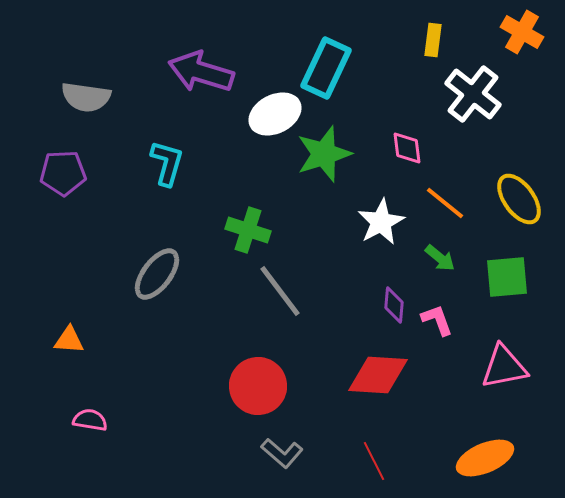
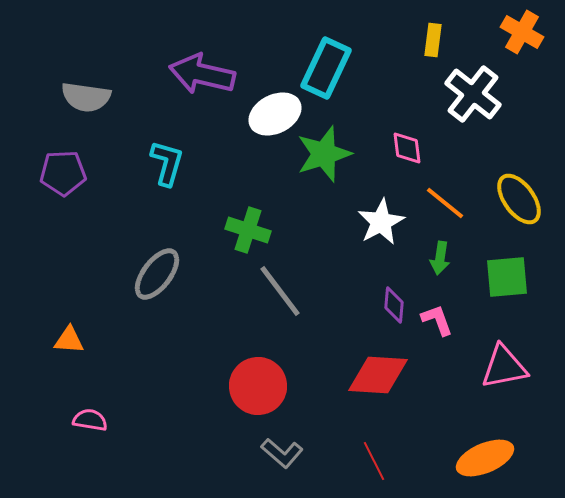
purple arrow: moved 1 px right, 2 px down; rotated 4 degrees counterclockwise
green arrow: rotated 60 degrees clockwise
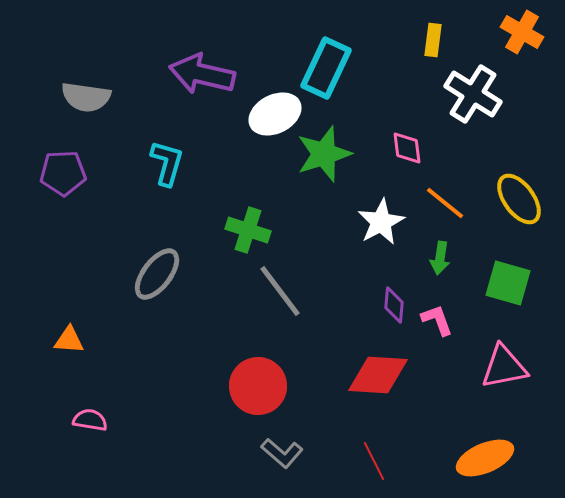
white cross: rotated 6 degrees counterclockwise
green square: moved 1 px right, 6 px down; rotated 21 degrees clockwise
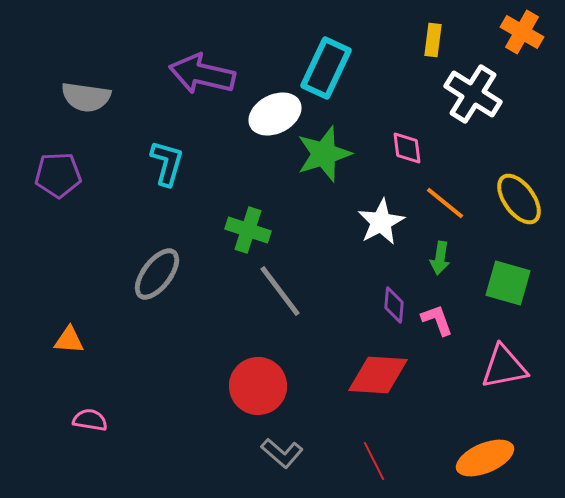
purple pentagon: moved 5 px left, 2 px down
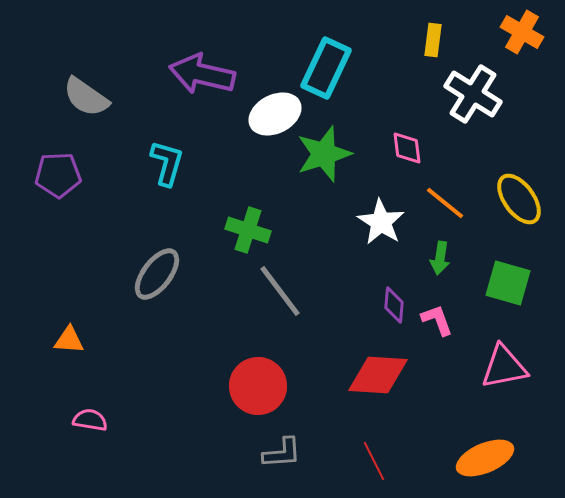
gray semicircle: rotated 27 degrees clockwise
white star: rotated 12 degrees counterclockwise
gray L-shape: rotated 45 degrees counterclockwise
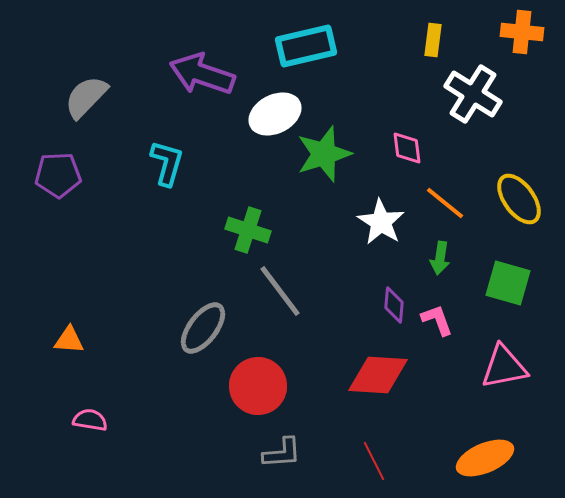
orange cross: rotated 24 degrees counterclockwise
cyan rectangle: moved 20 px left, 22 px up; rotated 52 degrees clockwise
purple arrow: rotated 6 degrees clockwise
gray semicircle: rotated 99 degrees clockwise
gray ellipse: moved 46 px right, 54 px down
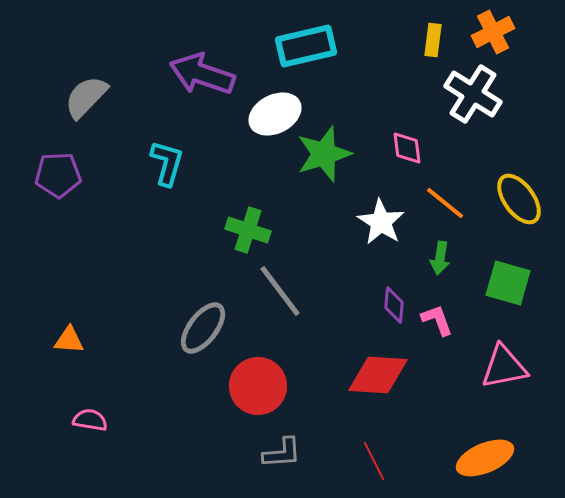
orange cross: moved 29 px left; rotated 33 degrees counterclockwise
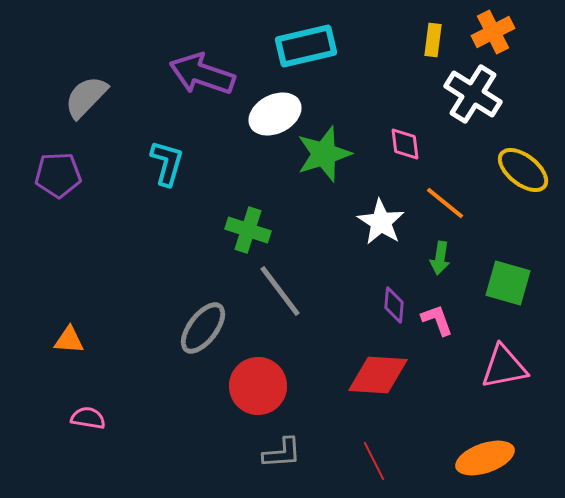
pink diamond: moved 2 px left, 4 px up
yellow ellipse: moved 4 px right, 29 px up; rotated 16 degrees counterclockwise
pink semicircle: moved 2 px left, 2 px up
orange ellipse: rotated 4 degrees clockwise
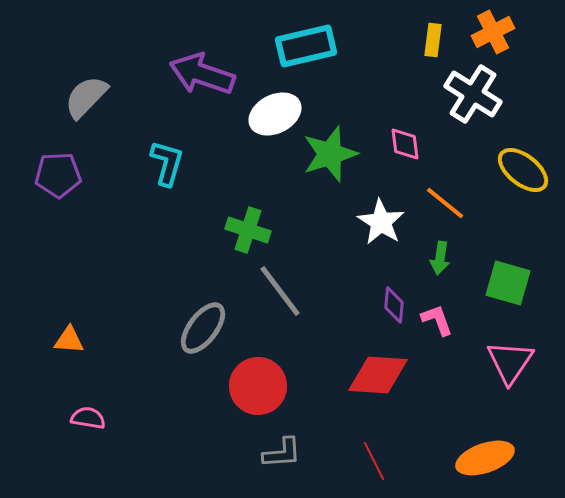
green star: moved 6 px right
pink triangle: moved 6 px right, 5 px up; rotated 45 degrees counterclockwise
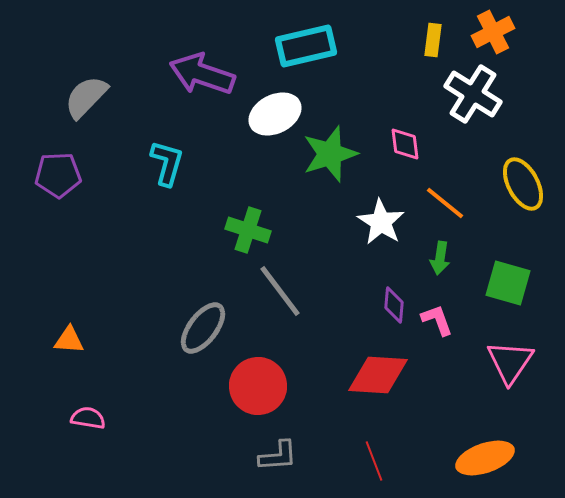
yellow ellipse: moved 14 px down; rotated 24 degrees clockwise
gray L-shape: moved 4 px left, 3 px down
red line: rotated 6 degrees clockwise
